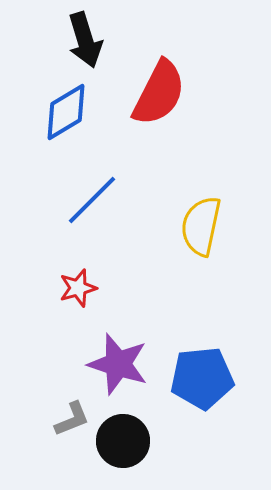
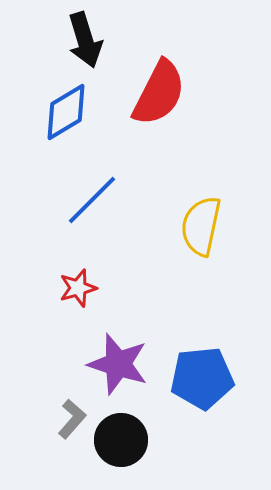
gray L-shape: rotated 27 degrees counterclockwise
black circle: moved 2 px left, 1 px up
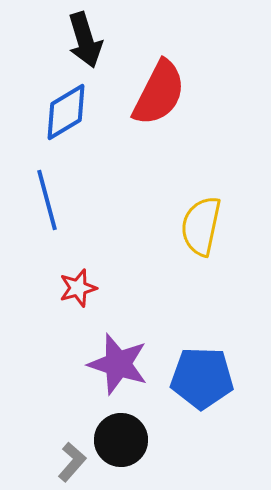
blue line: moved 45 px left; rotated 60 degrees counterclockwise
blue pentagon: rotated 8 degrees clockwise
gray L-shape: moved 43 px down
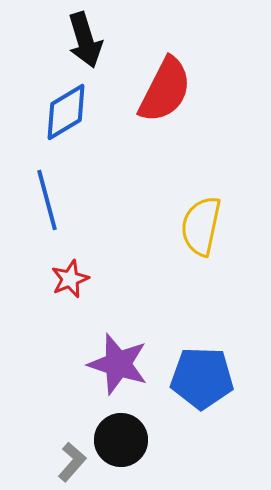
red semicircle: moved 6 px right, 3 px up
red star: moved 8 px left, 9 px up; rotated 6 degrees counterclockwise
